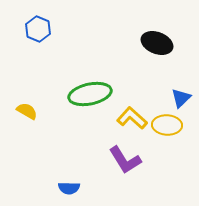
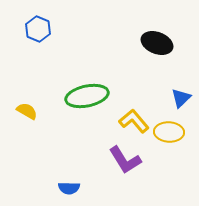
green ellipse: moved 3 px left, 2 px down
yellow L-shape: moved 2 px right, 3 px down; rotated 8 degrees clockwise
yellow ellipse: moved 2 px right, 7 px down
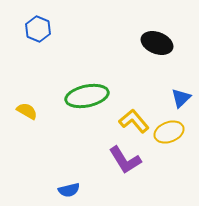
yellow ellipse: rotated 24 degrees counterclockwise
blue semicircle: moved 2 px down; rotated 15 degrees counterclockwise
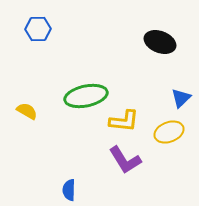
blue hexagon: rotated 25 degrees counterclockwise
black ellipse: moved 3 px right, 1 px up
green ellipse: moved 1 px left
yellow L-shape: moved 10 px left; rotated 136 degrees clockwise
blue semicircle: rotated 105 degrees clockwise
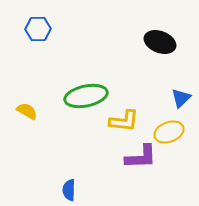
purple L-shape: moved 16 px right, 3 px up; rotated 60 degrees counterclockwise
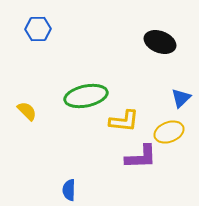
yellow semicircle: rotated 15 degrees clockwise
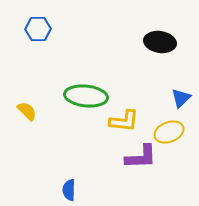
black ellipse: rotated 12 degrees counterclockwise
green ellipse: rotated 18 degrees clockwise
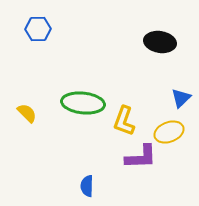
green ellipse: moved 3 px left, 7 px down
yellow semicircle: moved 2 px down
yellow L-shape: rotated 104 degrees clockwise
blue semicircle: moved 18 px right, 4 px up
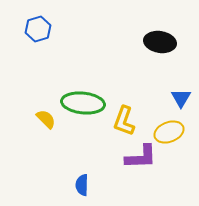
blue hexagon: rotated 15 degrees counterclockwise
blue triangle: rotated 15 degrees counterclockwise
yellow semicircle: moved 19 px right, 6 px down
blue semicircle: moved 5 px left, 1 px up
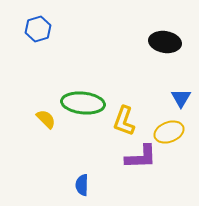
black ellipse: moved 5 px right
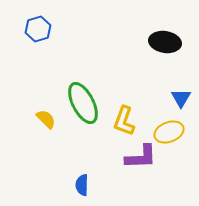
green ellipse: rotated 57 degrees clockwise
